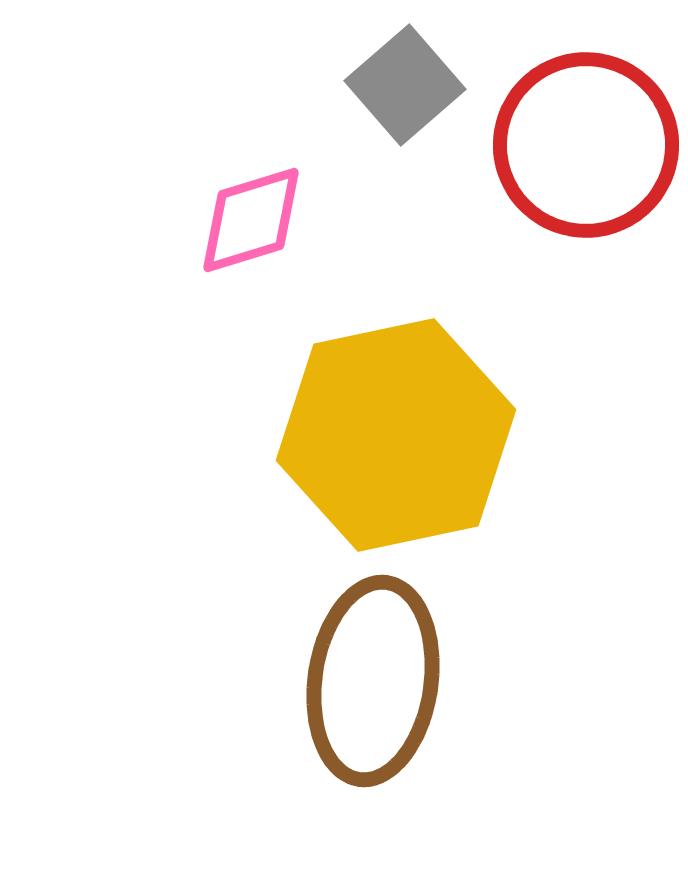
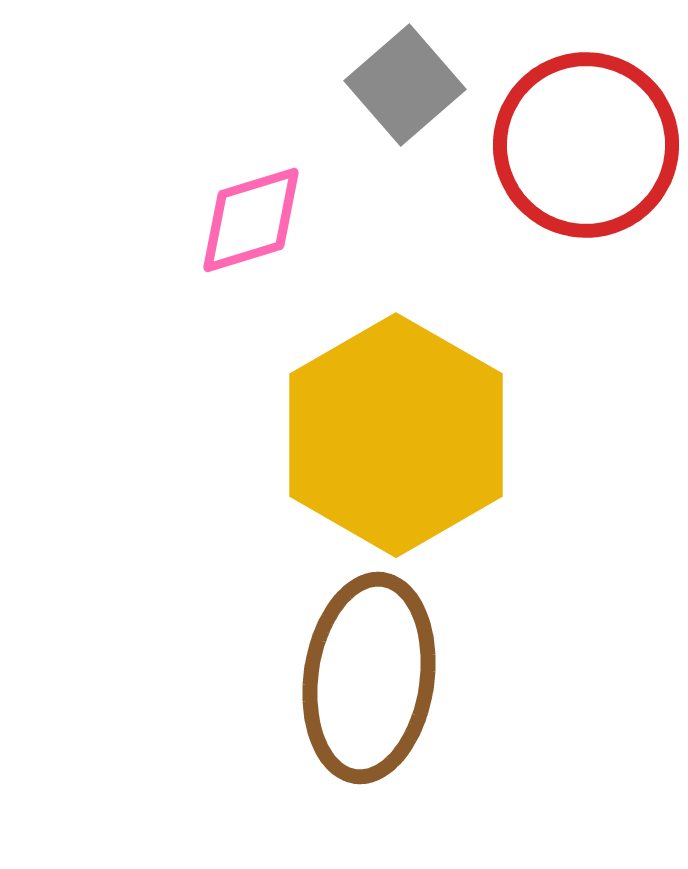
yellow hexagon: rotated 18 degrees counterclockwise
brown ellipse: moved 4 px left, 3 px up
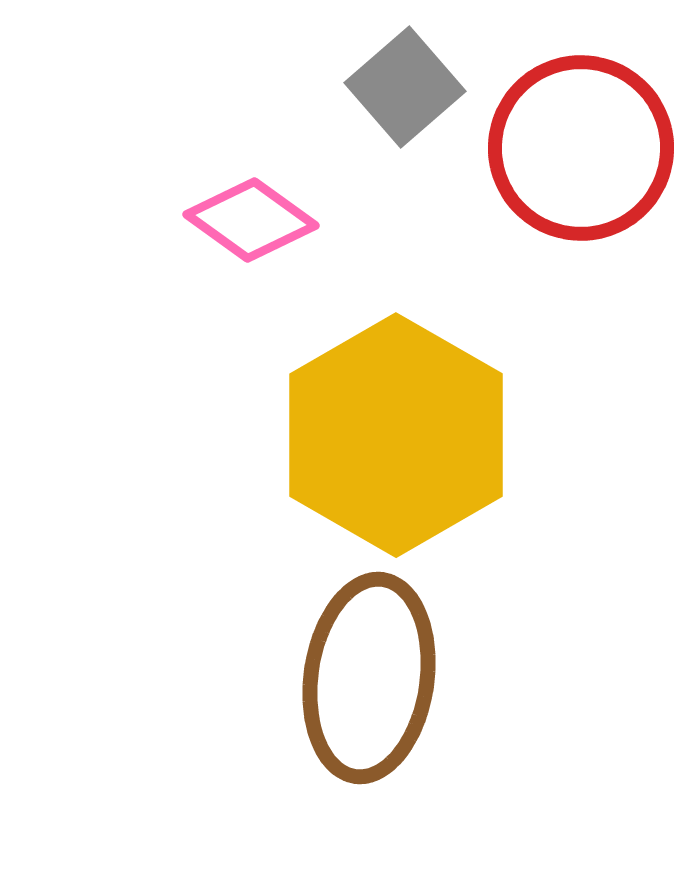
gray square: moved 2 px down
red circle: moved 5 px left, 3 px down
pink diamond: rotated 53 degrees clockwise
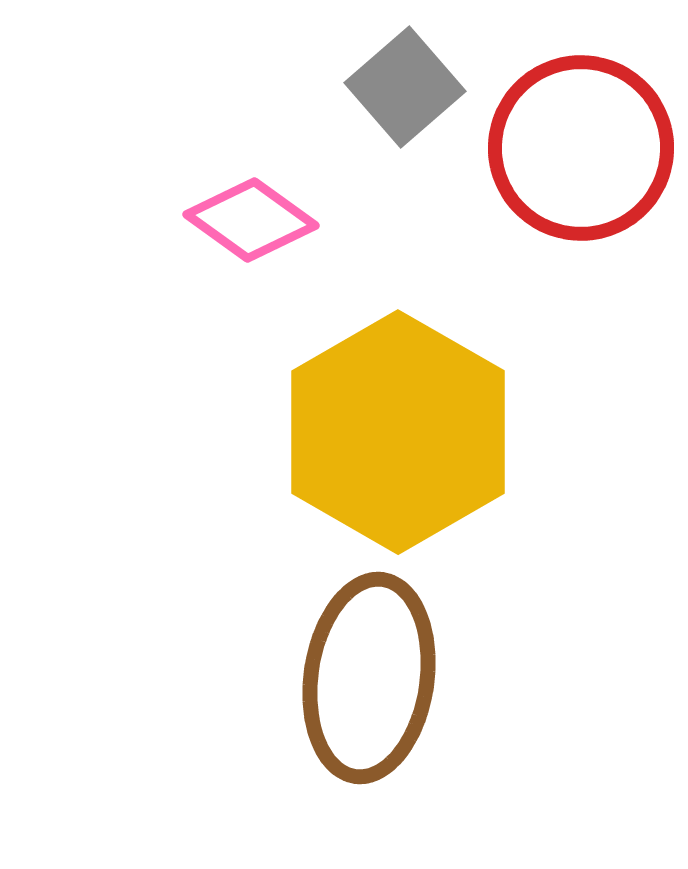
yellow hexagon: moved 2 px right, 3 px up
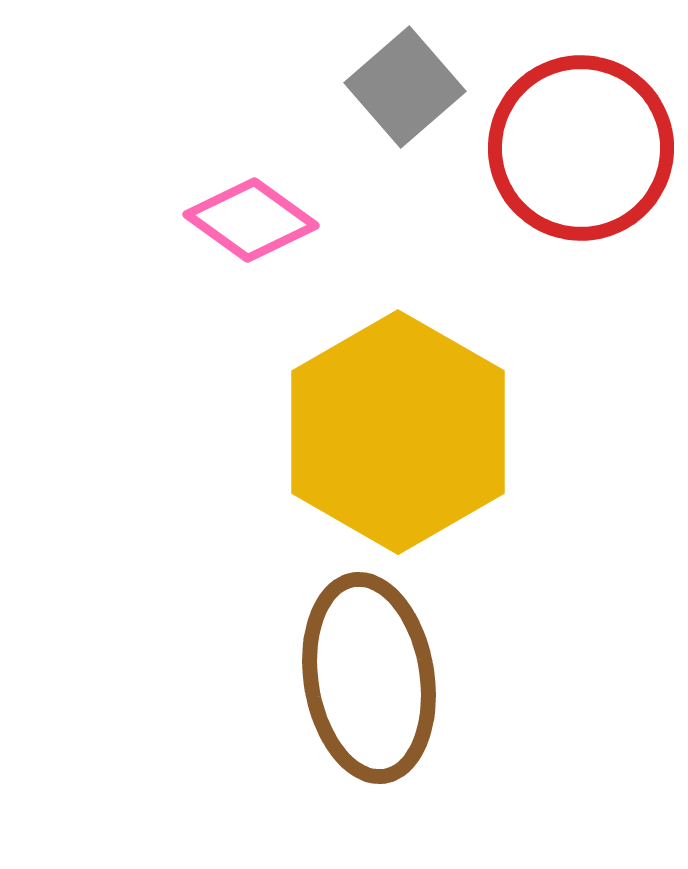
brown ellipse: rotated 17 degrees counterclockwise
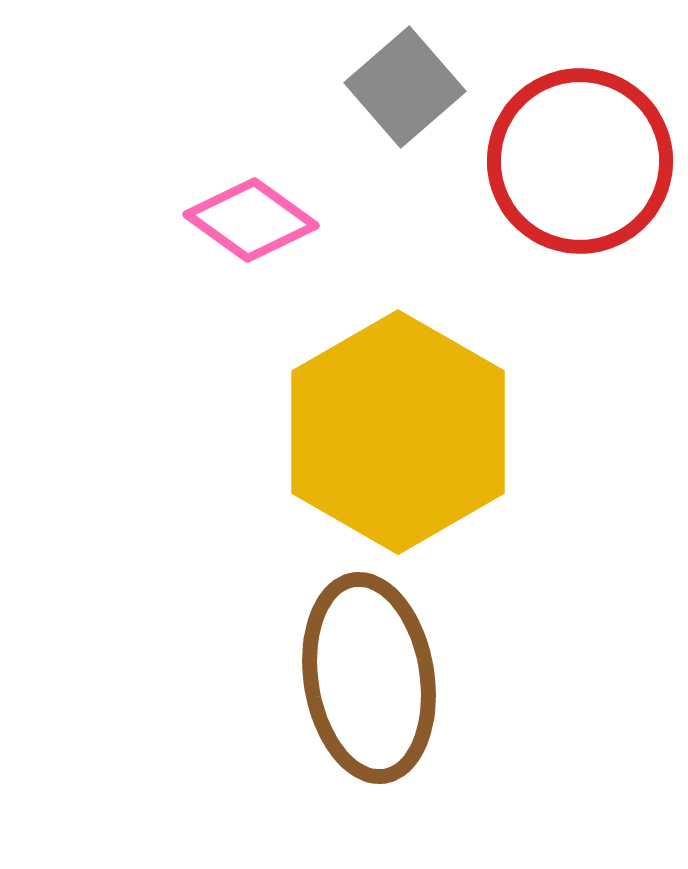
red circle: moved 1 px left, 13 px down
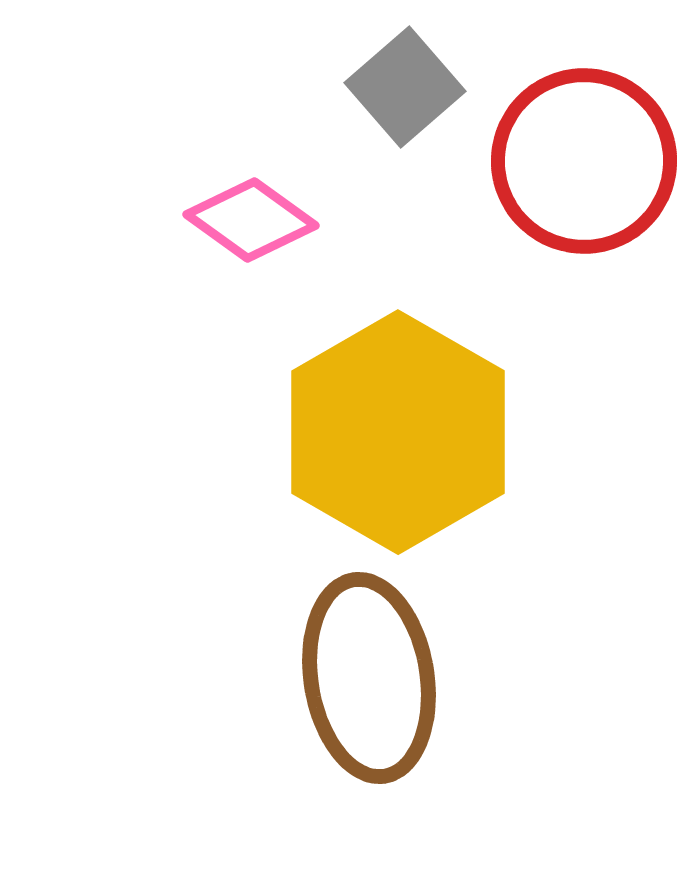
red circle: moved 4 px right
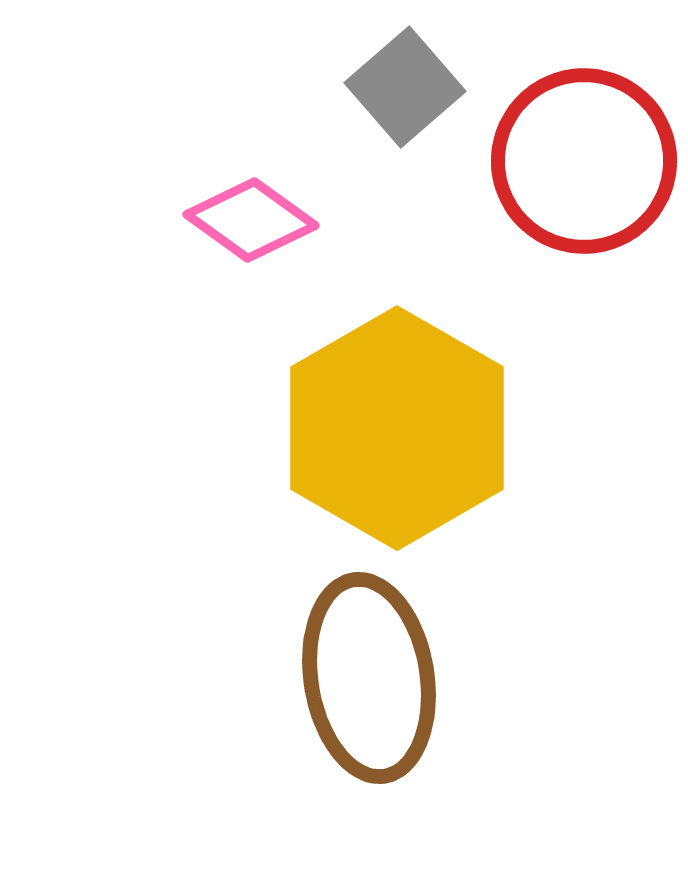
yellow hexagon: moved 1 px left, 4 px up
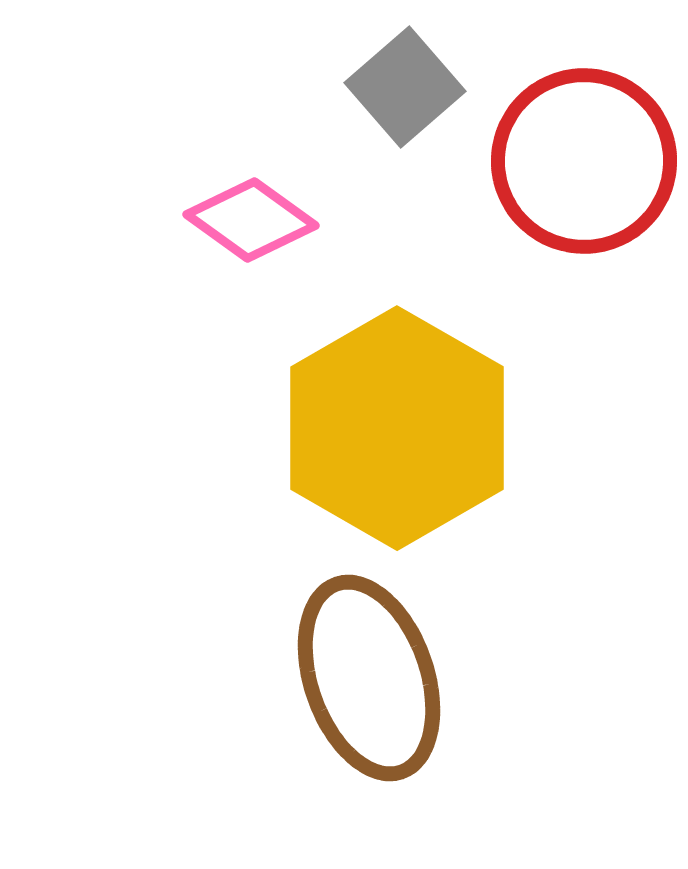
brown ellipse: rotated 10 degrees counterclockwise
